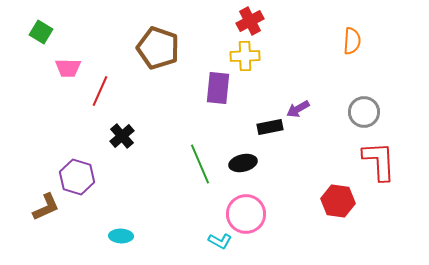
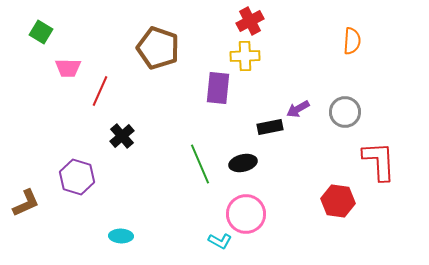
gray circle: moved 19 px left
brown L-shape: moved 20 px left, 4 px up
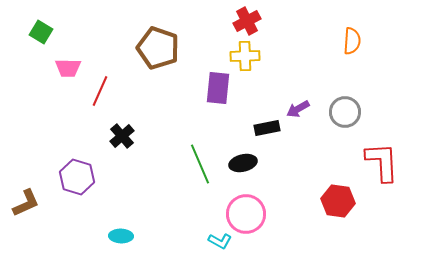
red cross: moved 3 px left
black rectangle: moved 3 px left, 1 px down
red L-shape: moved 3 px right, 1 px down
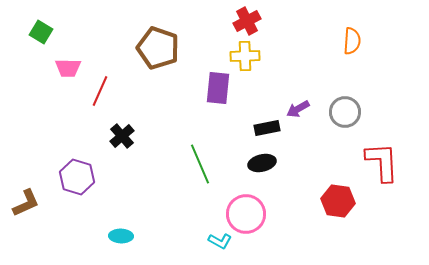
black ellipse: moved 19 px right
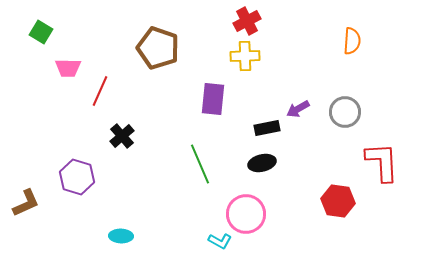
purple rectangle: moved 5 px left, 11 px down
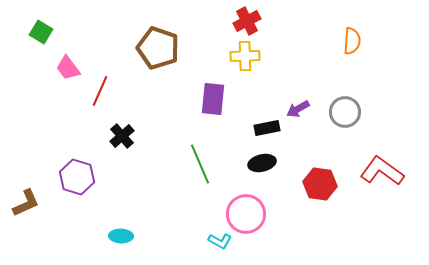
pink trapezoid: rotated 52 degrees clockwise
red L-shape: moved 9 px down; rotated 51 degrees counterclockwise
red hexagon: moved 18 px left, 17 px up
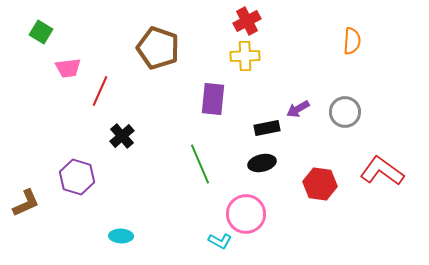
pink trapezoid: rotated 60 degrees counterclockwise
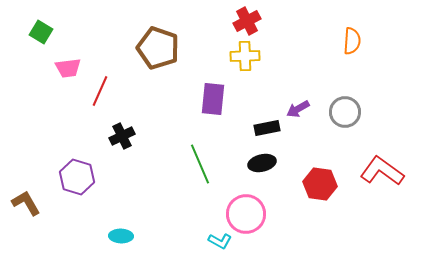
black cross: rotated 15 degrees clockwise
brown L-shape: rotated 96 degrees counterclockwise
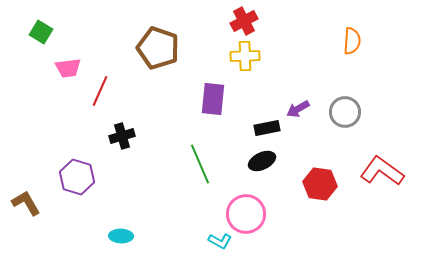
red cross: moved 3 px left
black cross: rotated 10 degrees clockwise
black ellipse: moved 2 px up; rotated 12 degrees counterclockwise
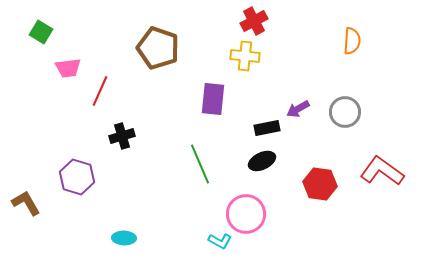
red cross: moved 10 px right
yellow cross: rotated 8 degrees clockwise
cyan ellipse: moved 3 px right, 2 px down
